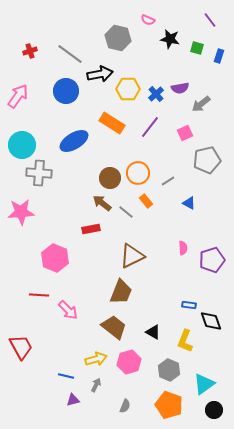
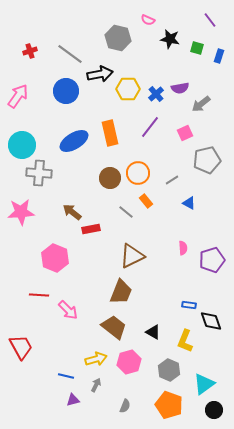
orange rectangle at (112, 123): moved 2 px left, 10 px down; rotated 45 degrees clockwise
gray line at (168, 181): moved 4 px right, 1 px up
brown arrow at (102, 203): moved 30 px left, 9 px down
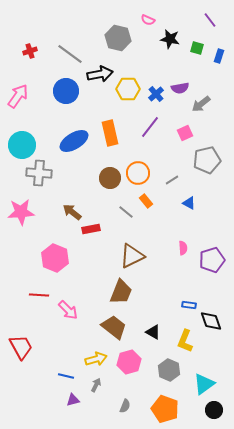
orange pentagon at (169, 405): moved 4 px left, 4 px down
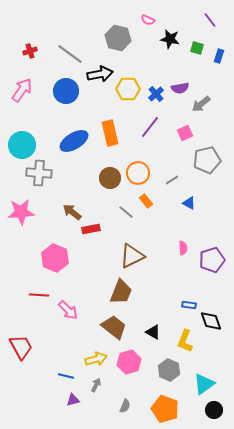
pink arrow at (18, 96): moved 4 px right, 6 px up
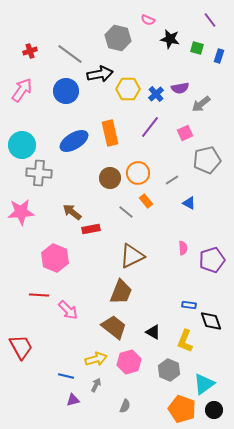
orange pentagon at (165, 409): moved 17 px right
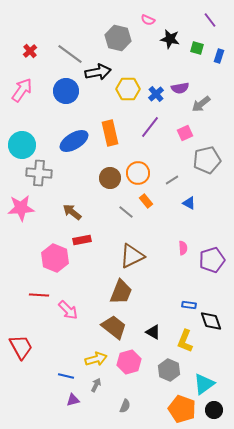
red cross at (30, 51): rotated 24 degrees counterclockwise
black arrow at (100, 74): moved 2 px left, 2 px up
pink star at (21, 212): moved 4 px up
red rectangle at (91, 229): moved 9 px left, 11 px down
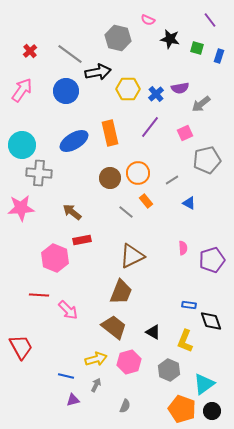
black circle at (214, 410): moved 2 px left, 1 px down
